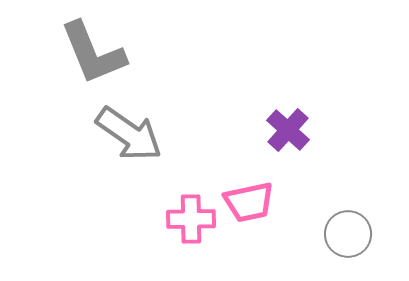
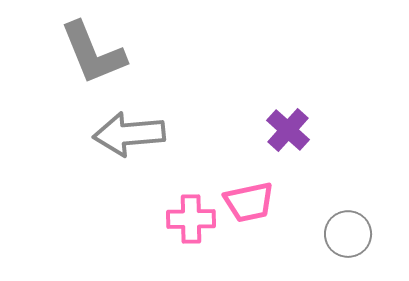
gray arrow: rotated 140 degrees clockwise
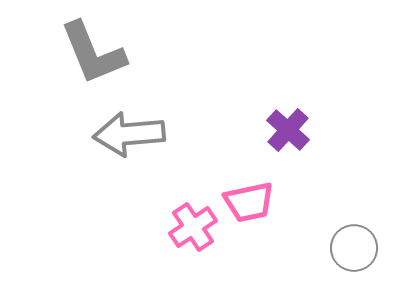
pink cross: moved 2 px right, 8 px down; rotated 33 degrees counterclockwise
gray circle: moved 6 px right, 14 px down
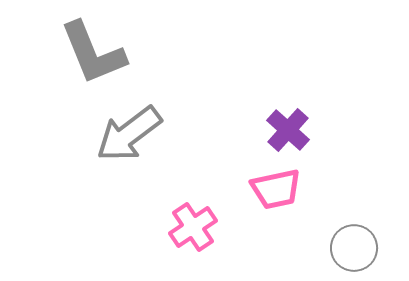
gray arrow: rotated 32 degrees counterclockwise
pink trapezoid: moved 27 px right, 13 px up
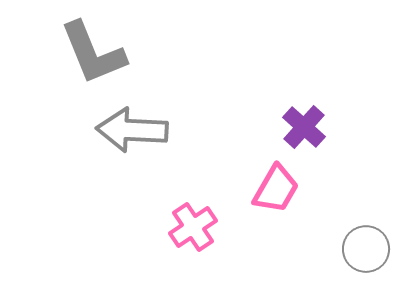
purple cross: moved 16 px right, 3 px up
gray arrow: moved 3 px right, 4 px up; rotated 40 degrees clockwise
pink trapezoid: rotated 48 degrees counterclockwise
gray circle: moved 12 px right, 1 px down
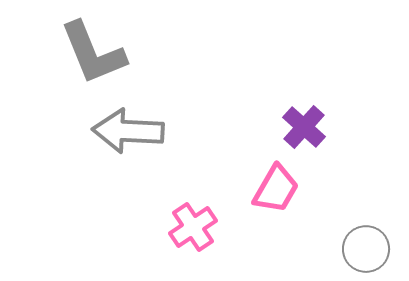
gray arrow: moved 4 px left, 1 px down
